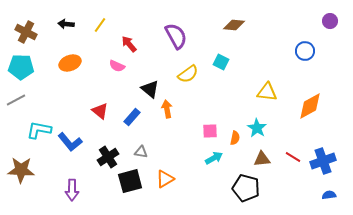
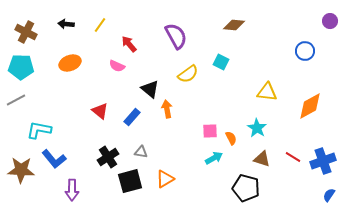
orange semicircle: moved 4 px left; rotated 40 degrees counterclockwise
blue L-shape: moved 16 px left, 17 px down
brown triangle: rotated 24 degrees clockwise
blue semicircle: rotated 48 degrees counterclockwise
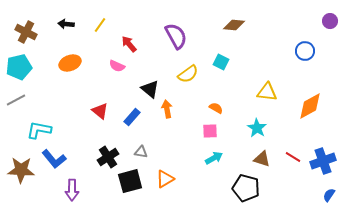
cyan pentagon: moved 2 px left; rotated 15 degrees counterclockwise
orange semicircle: moved 15 px left, 30 px up; rotated 32 degrees counterclockwise
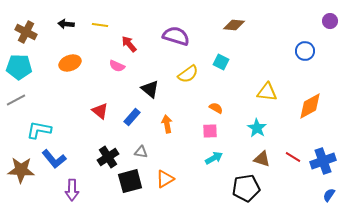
yellow line: rotated 63 degrees clockwise
purple semicircle: rotated 44 degrees counterclockwise
cyan pentagon: rotated 15 degrees clockwise
orange arrow: moved 15 px down
black pentagon: rotated 24 degrees counterclockwise
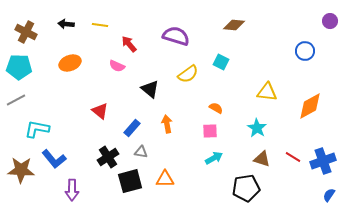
blue rectangle: moved 11 px down
cyan L-shape: moved 2 px left, 1 px up
orange triangle: rotated 30 degrees clockwise
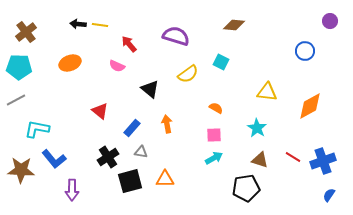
black arrow: moved 12 px right
brown cross: rotated 25 degrees clockwise
pink square: moved 4 px right, 4 px down
brown triangle: moved 2 px left, 1 px down
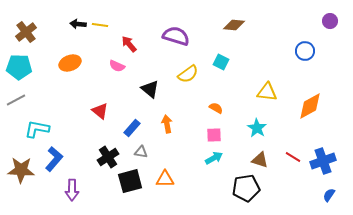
blue L-shape: rotated 100 degrees counterclockwise
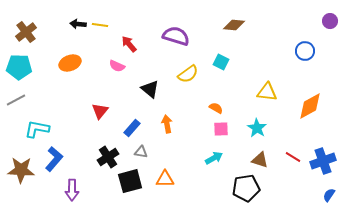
red triangle: rotated 30 degrees clockwise
pink square: moved 7 px right, 6 px up
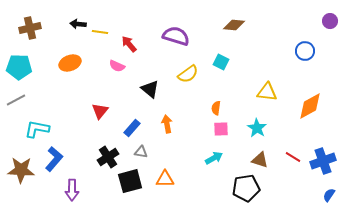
yellow line: moved 7 px down
brown cross: moved 4 px right, 4 px up; rotated 25 degrees clockwise
orange semicircle: rotated 112 degrees counterclockwise
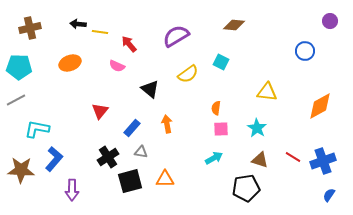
purple semicircle: rotated 48 degrees counterclockwise
orange diamond: moved 10 px right
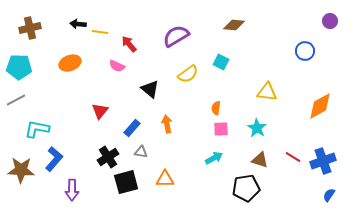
black square: moved 4 px left, 1 px down
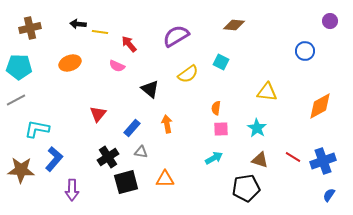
red triangle: moved 2 px left, 3 px down
